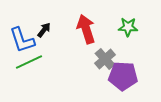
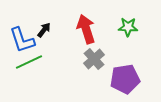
gray cross: moved 11 px left
purple pentagon: moved 2 px right, 3 px down; rotated 12 degrees counterclockwise
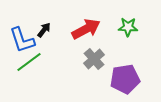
red arrow: rotated 80 degrees clockwise
green line: rotated 12 degrees counterclockwise
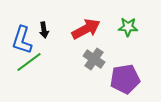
black arrow: rotated 133 degrees clockwise
blue L-shape: rotated 36 degrees clockwise
gray cross: rotated 15 degrees counterclockwise
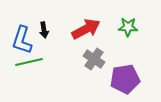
green line: rotated 24 degrees clockwise
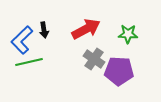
green star: moved 7 px down
blue L-shape: rotated 28 degrees clockwise
purple pentagon: moved 6 px left, 8 px up; rotated 12 degrees clockwise
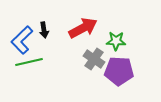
red arrow: moved 3 px left, 1 px up
green star: moved 12 px left, 7 px down
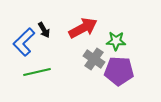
black arrow: rotated 21 degrees counterclockwise
blue L-shape: moved 2 px right, 2 px down
green line: moved 8 px right, 10 px down
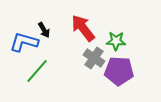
red arrow: rotated 100 degrees counterclockwise
blue L-shape: rotated 60 degrees clockwise
gray cross: moved 1 px up
green line: moved 1 px up; rotated 36 degrees counterclockwise
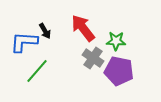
black arrow: moved 1 px right, 1 px down
blue L-shape: rotated 12 degrees counterclockwise
gray cross: moved 1 px left
purple pentagon: rotated 8 degrees clockwise
